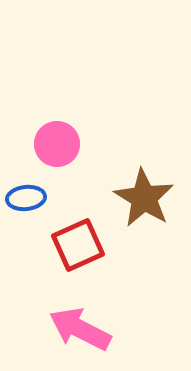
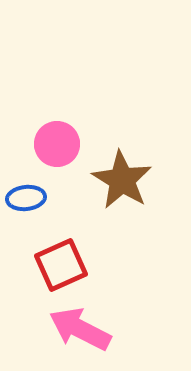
brown star: moved 22 px left, 18 px up
red square: moved 17 px left, 20 px down
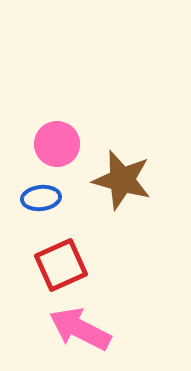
brown star: rotated 16 degrees counterclockwise
blue ellipse: moved 15 px right
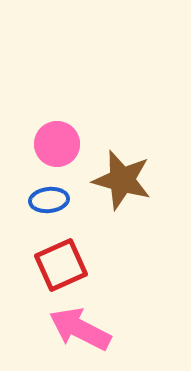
blue ellipse: moved 8 px right, 2 px down
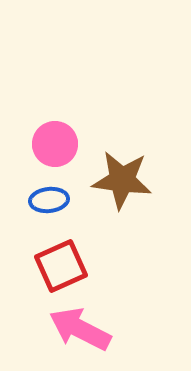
pink circle: moved 2 px left
brown star: rotated 8 degrees counterclockwise
red square: moved 1 px down
